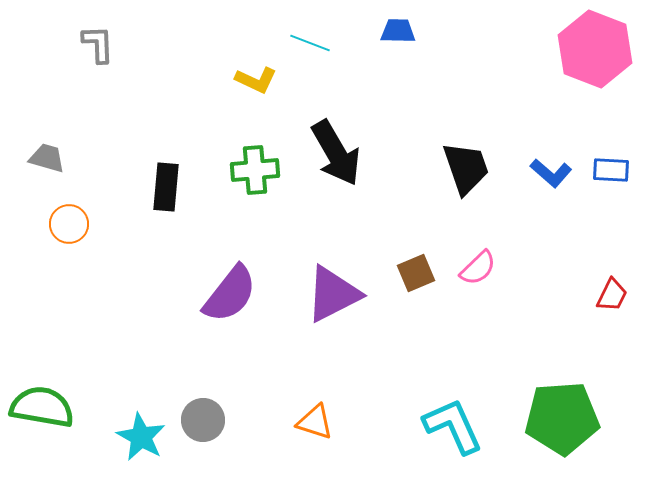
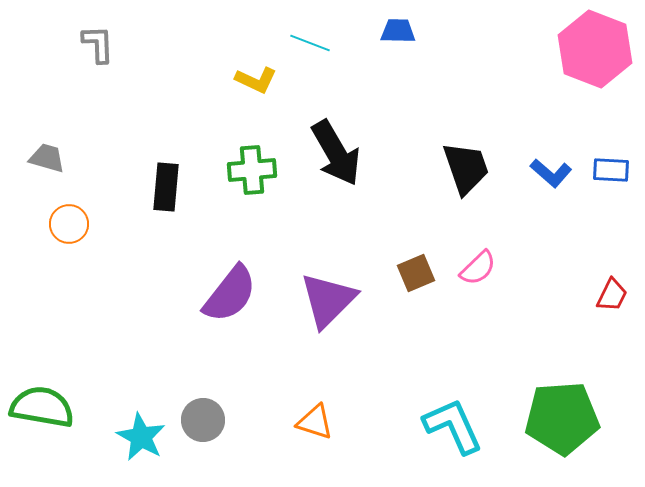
green cross: moved 3 px left
purple triangle: moved 5 px left, 6 px down; rotated 18 degrees counterclockwise
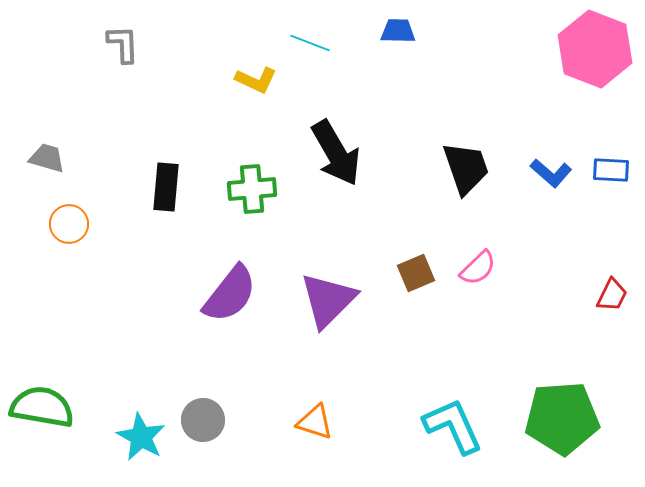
gray L-shape: moved 25 px right
green cross: moved 19 px down
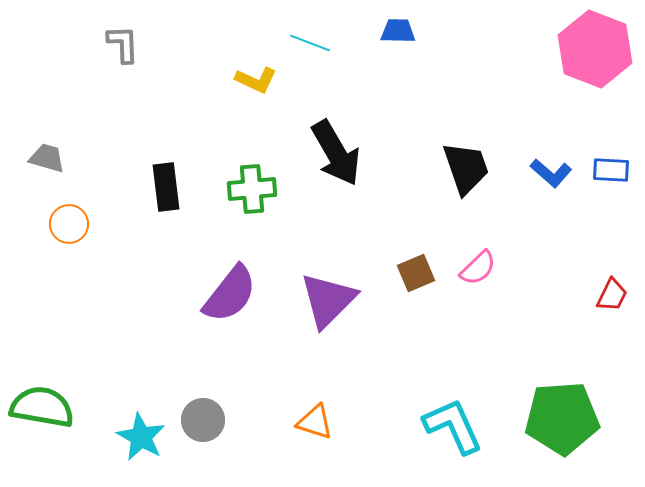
black rectangle: rotated 12 degrees counterclockwise
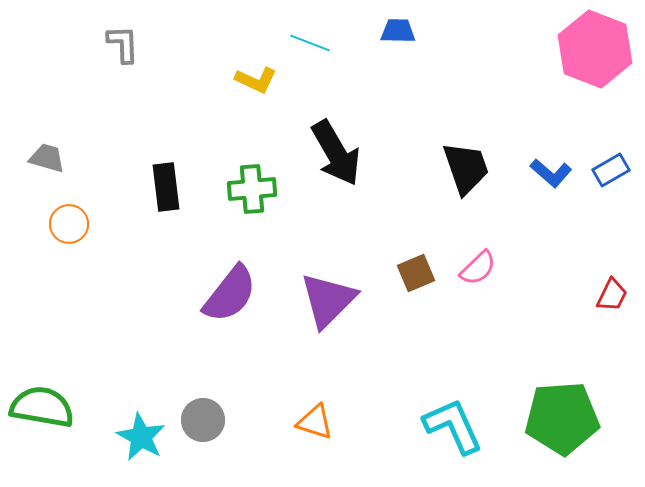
blue rectangle: rotated 33 degrees counterclockwise
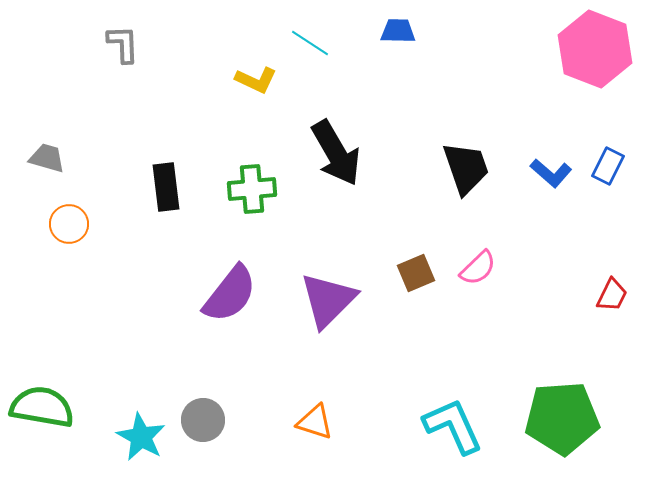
cyan line: rotated 12 degrees clockwise
blue rectangle: moved 3 px left, 4 px up; rotated 33 degrees counterclockwise
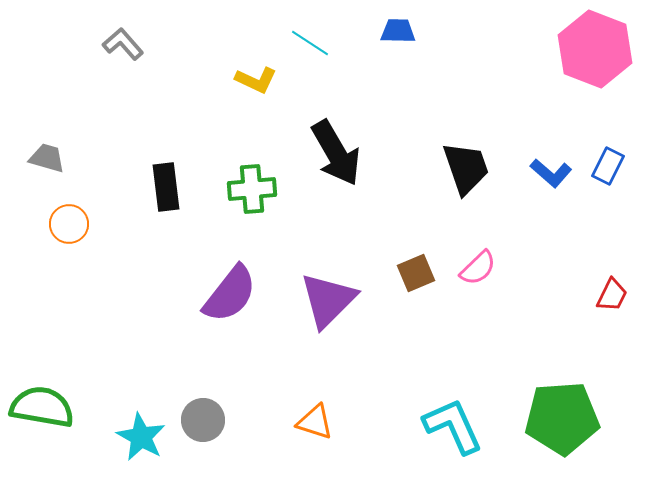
gray L-shape: rotated 39 degrees counterclockwise
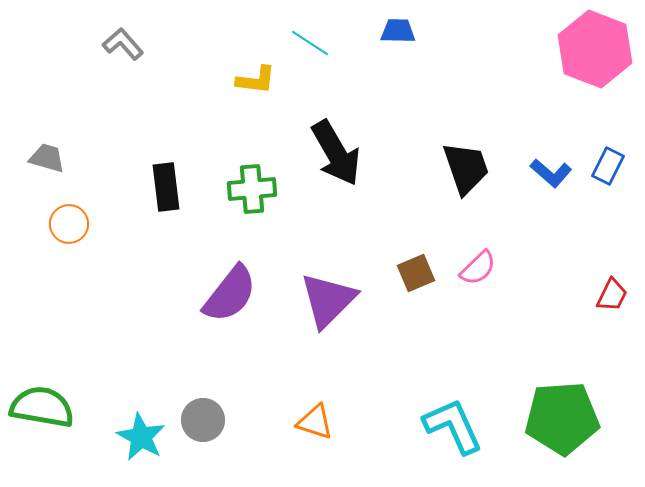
yellow L-shape: rotated 18 degrees counterclockwise
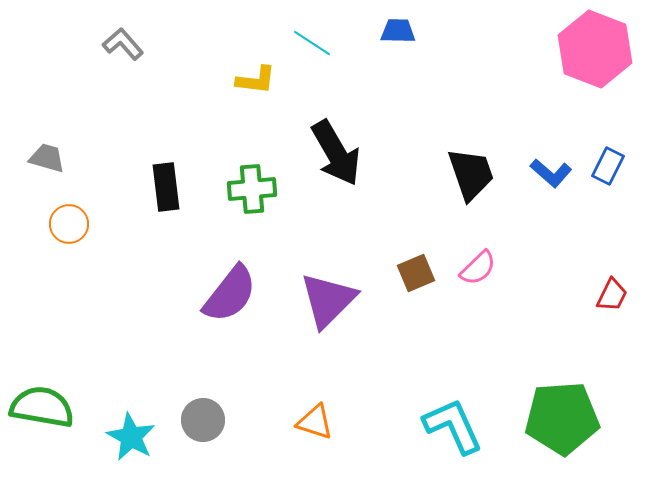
cyan line: moved 2 px right
black trapezoid: moved 5 px right, 6 px down
cyan star: moved 10 px left
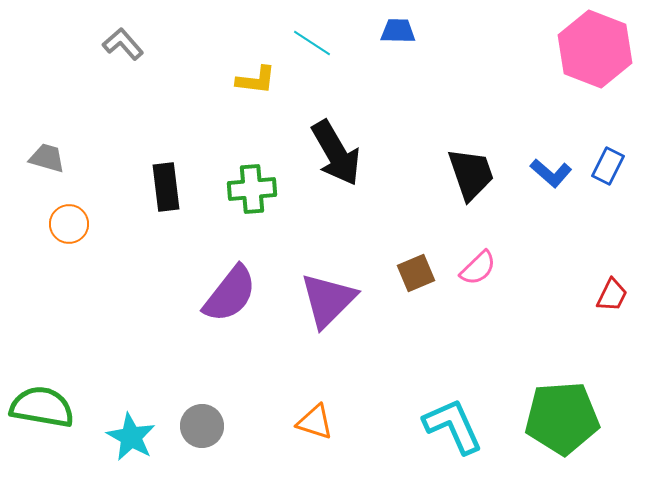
gray circle: moved 1 px left, 6 px down
